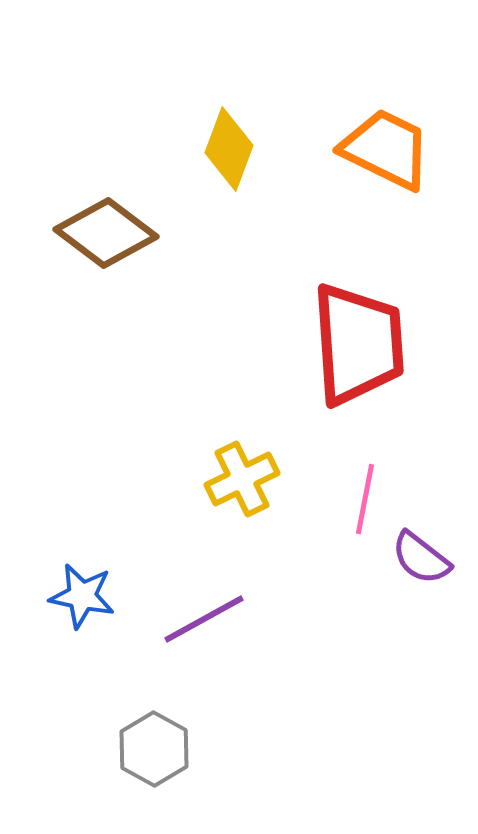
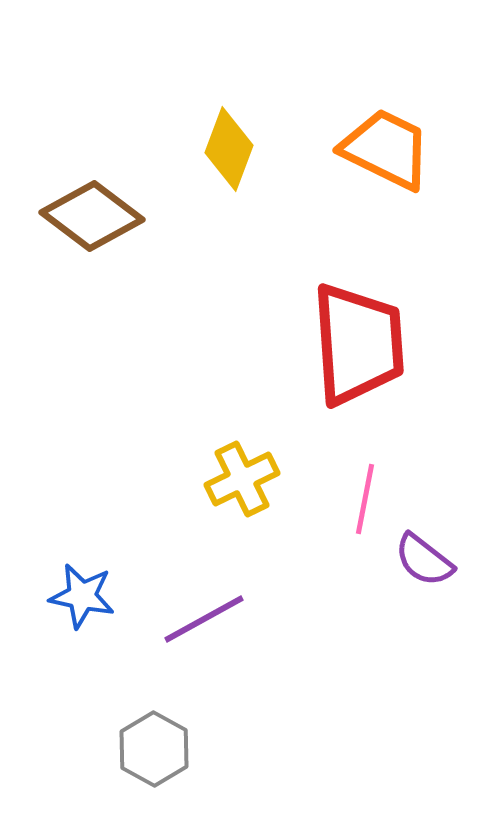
brown diamond: moved 14 px left, 17 px up
purple semicircle: moved 3 px right, 2 px down
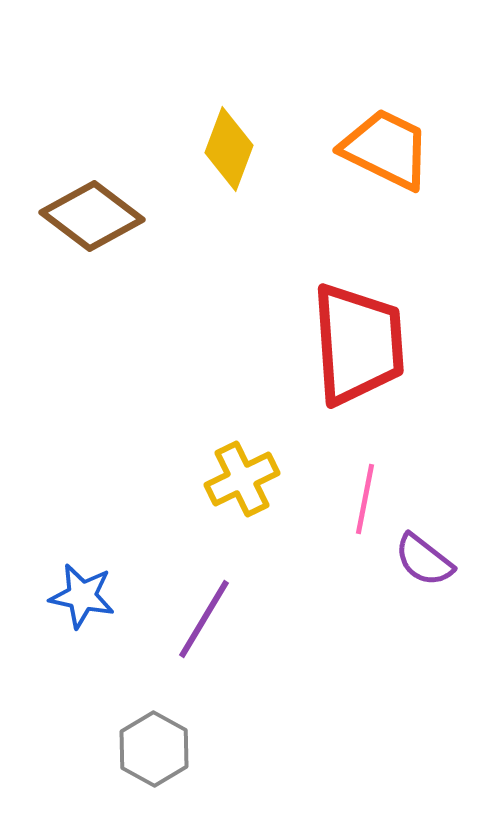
purple line: rotated 30 degrees counterclockwise
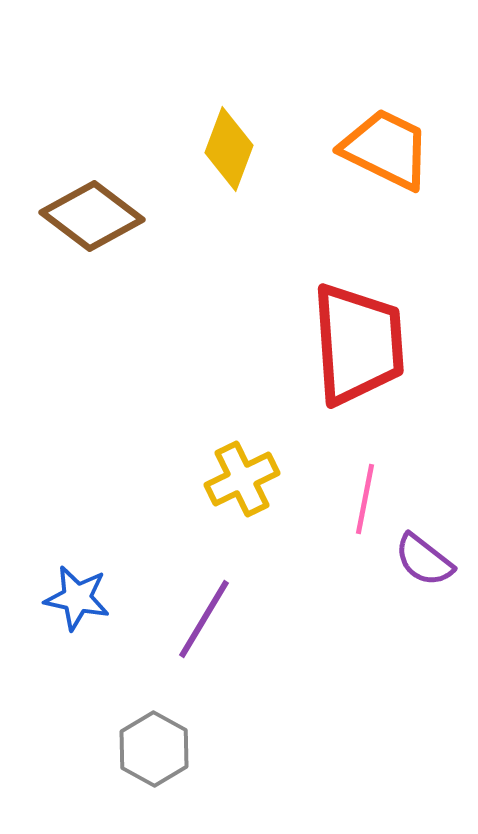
blue star: moved 5 px left, 2 px down
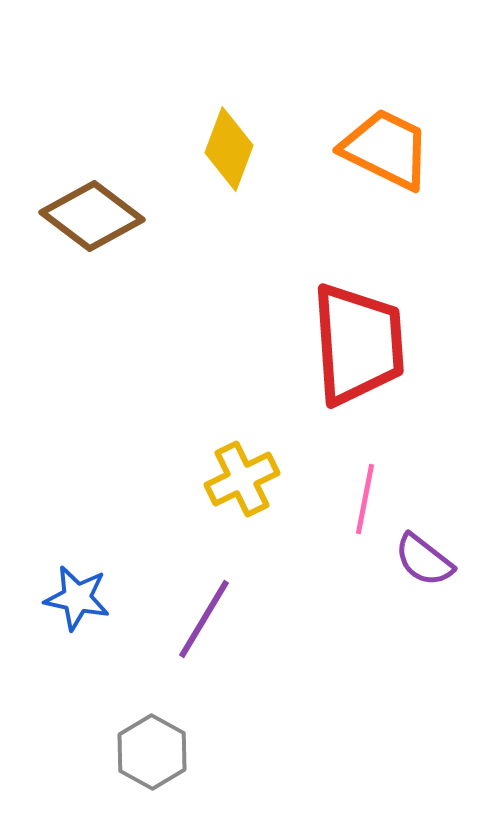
gray hexagon: moved 2 px left, 3 px down
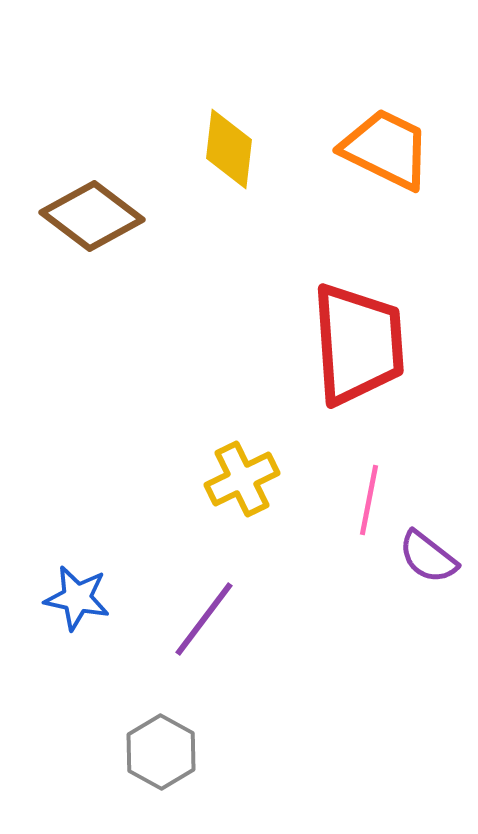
yellow diamond: rotated 14 degrees counterclockwise
pink line: moved 4 px right, 1 px down
purple semicircle: moved 4 px right, 3 px up
purple line: rotated 6 degrees clockwise
gray hexagon: moved 9 px right
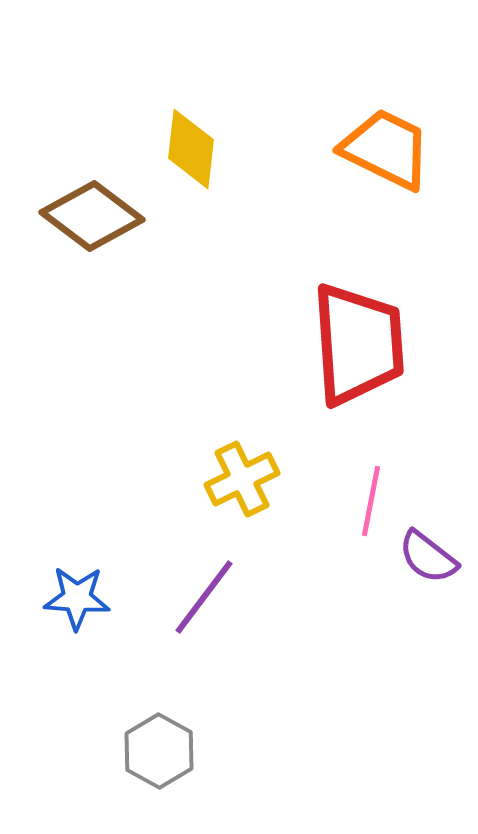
yellow diamond: moved 38 px left
pink line: moved 2 px right, 1 px down
blue star: rotated 8 degrees counterclockwise
purple line: moved 22 px up
gray hexagon: moved 2 px left, 1 px up
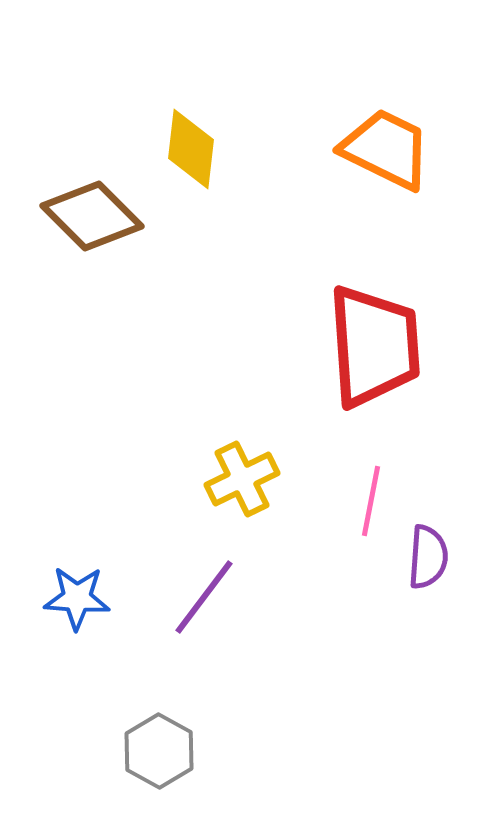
brown diamond: rotated 8 degrees clockwise
red trapezoid: moved 16 px right, 2 px down
purple semicircle: rotated 124 degrees counterclockwise
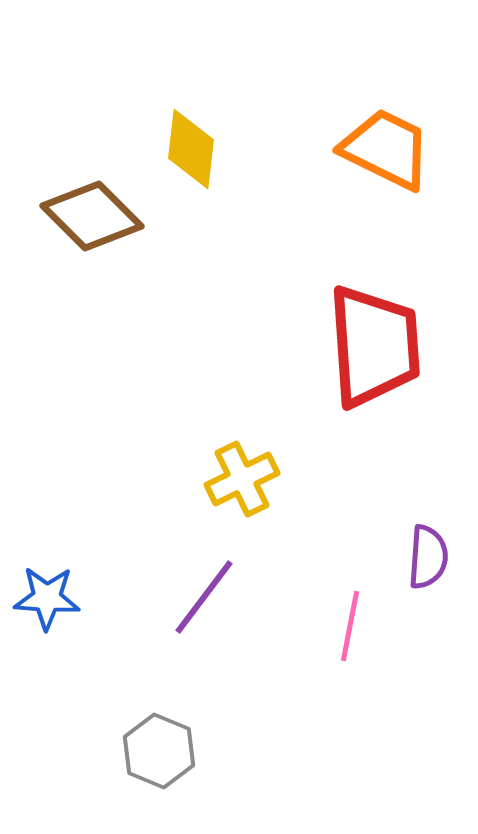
pink line: moved 21 px left, 125 px down
blue star: moved 30 px left
gray hexagon: rotated 6 degrees counterclockwise
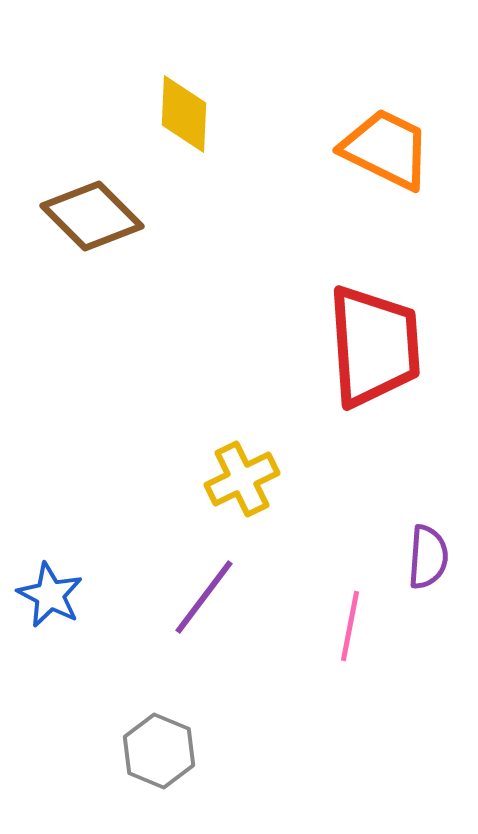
yellow diamond: moved 7 px left, 35 px up; rotated 4 degrees counterclockwise
blue star: moved 3 px right, 3 px up; rotated 24 degrees clockwise
